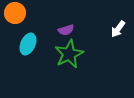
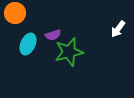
purple semicircle: moved 13 px left, 5 px down
green star: moved 2 px up; rotated 12 degrees clockwise
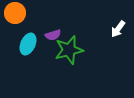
green star: moved 2 px up
